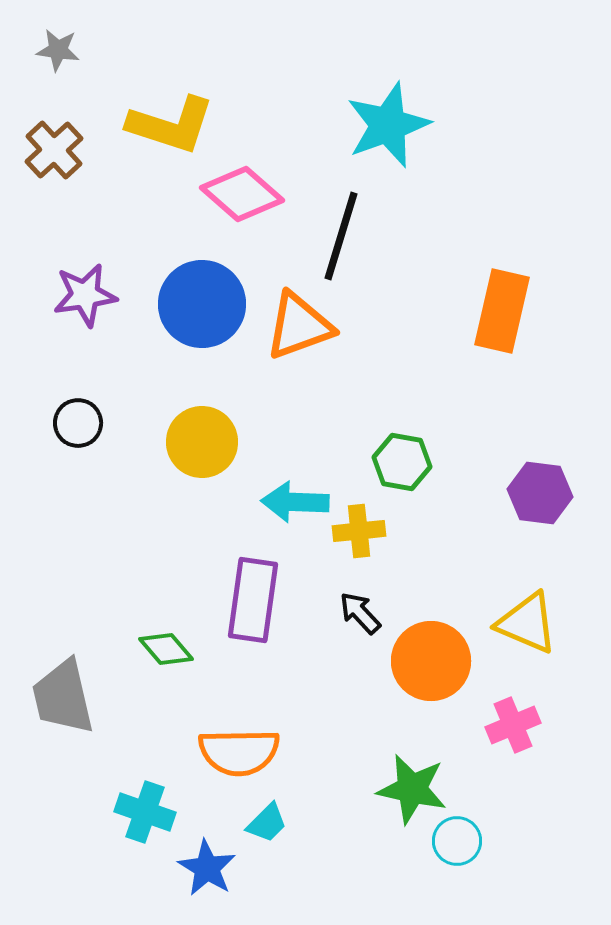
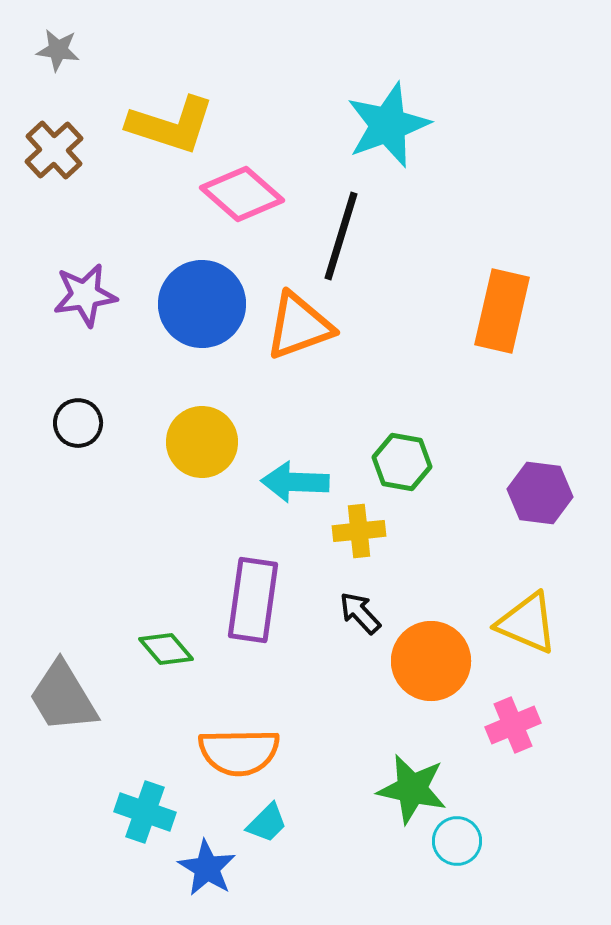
cyan arrow: moved 20 px up
gray trapezoid: rotated 18 degrees counterclockwise
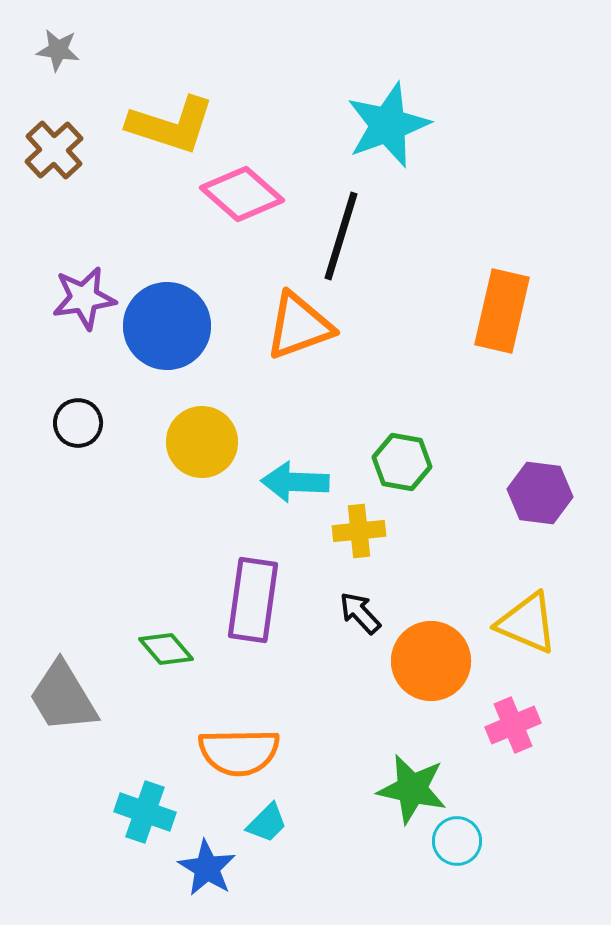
purple star: moved 1 px left, 3 px down
blue circle: moved 35 px left, 22 px down
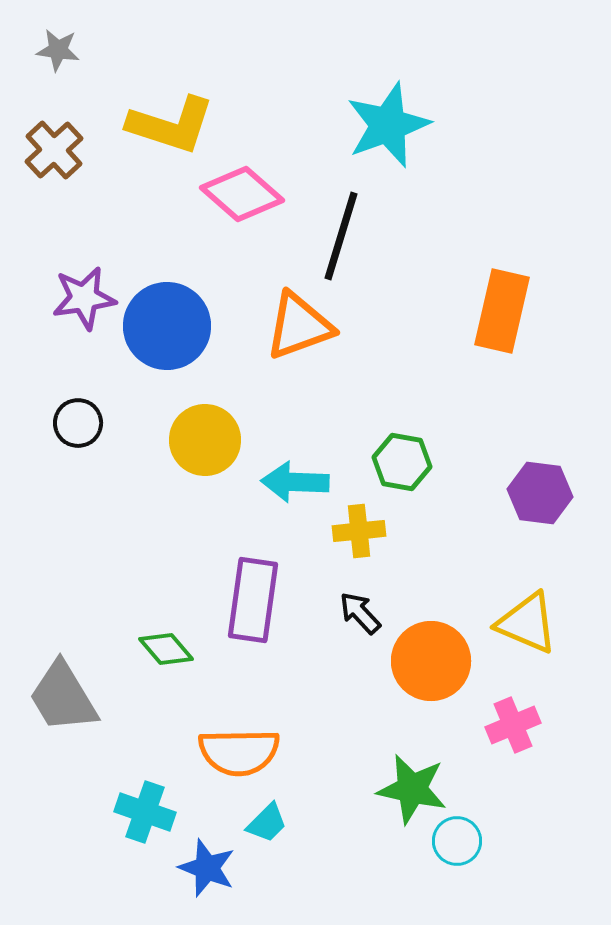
yellow circle: moved 3 px right, 2 px up
blue star: rotated 10 degrees counterclockwise
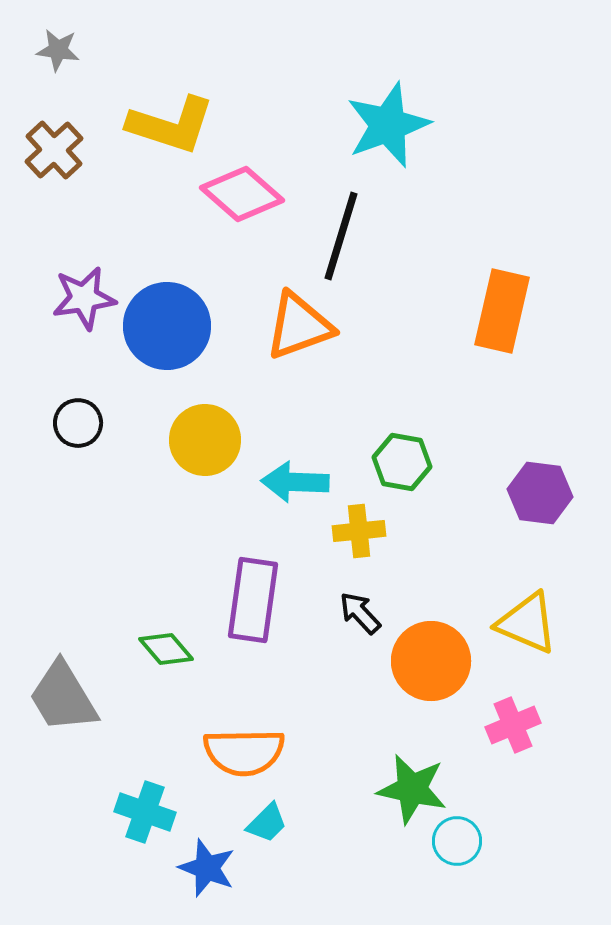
orange semicircle: moved 5 px right
